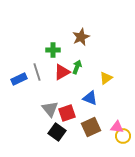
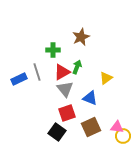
gray triangle: moved 15 px right, 20 px up
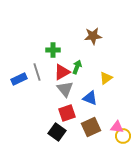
brown star: moved 12 px right, 1 px up; rotated 18 degrees clockwise
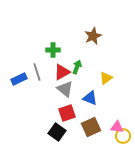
brown star: rotated 18 degrees counterclockwise
gray triangle: rotated 12 degrees counterclockwise
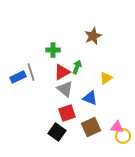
gray line: moved 6 px left
blue rectangle: moved 1 px left, 2 px up
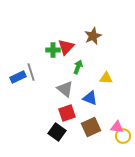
green arrow: moved 1 px right
red triangle: moved 4 px right, 25 px up; rotated 18 degrees counterclockwise
yellow triangle: rotated 40 degrees clockwise
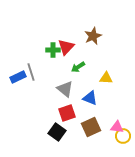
green arrow: rotated 144 degrees counterclockwise
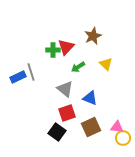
yellow triangle: moved 14 px up; rotated 40 degrees clockwise
yellow circle: moved 2 px down
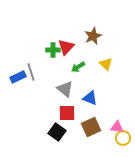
red square: rotated 18 degrees clockwise
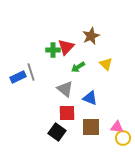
brown star: moved 2 px left
brown square: rotated 24 degrees clockwise
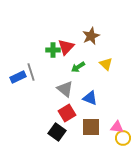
red square: rotated 30 degrees counterclockwise
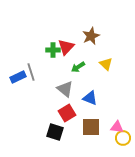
black square: moved 2 px left; rotated 18 degrees counterclockwise
